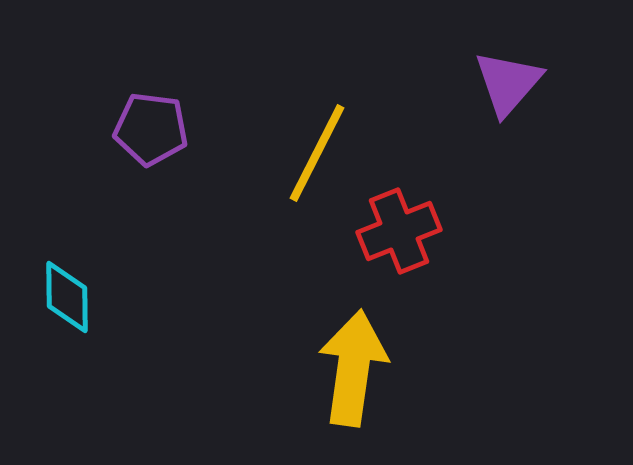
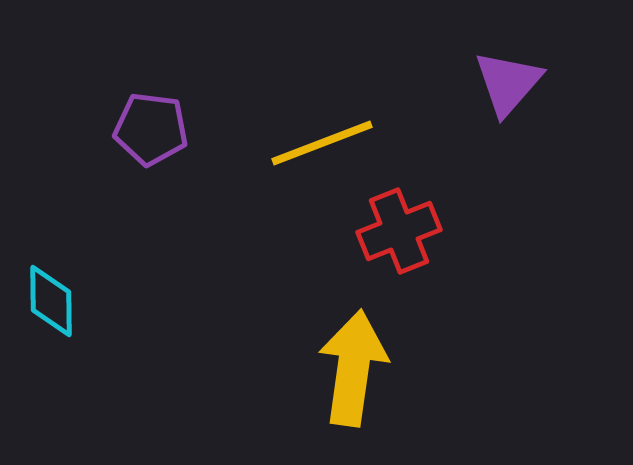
yellow line: moved 5 px right, 10 px up; rotated 42 degrees clockwise
cyan diamond: moved 16 px left, 4 px down
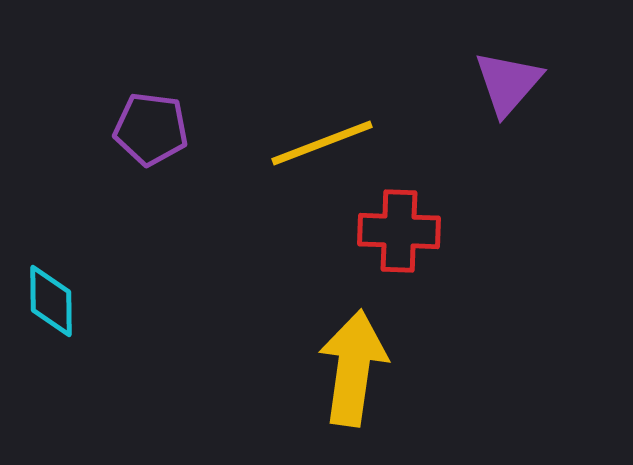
red cross: rotated 24 degrees clockwise
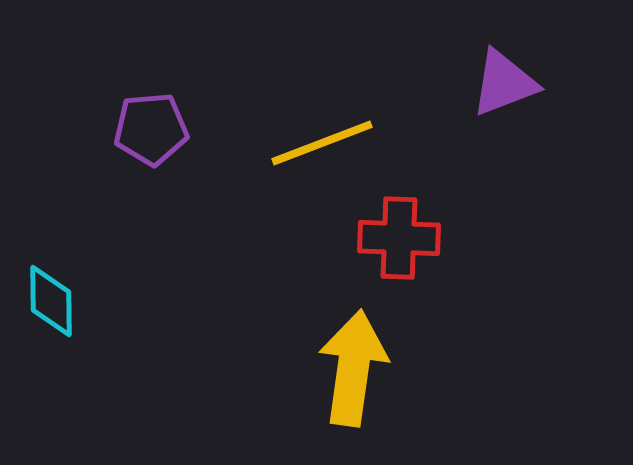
purple triangle: moved 4 px left; rotated 28 degrees clockwise
purple pentagon: rotated 12 degrees counterclockwise
red cross: moved 7 px down
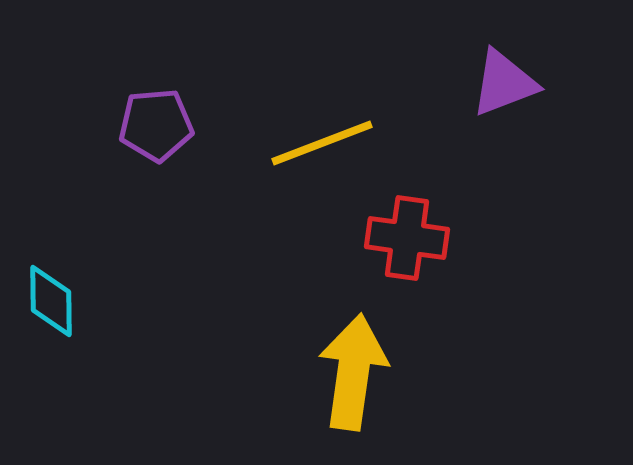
purple pentagon: moved 5 px right, 4 px up
red cross: moved 8 px right; rotated 6 degrees clockwise
yellow arrow: moved 4 px down
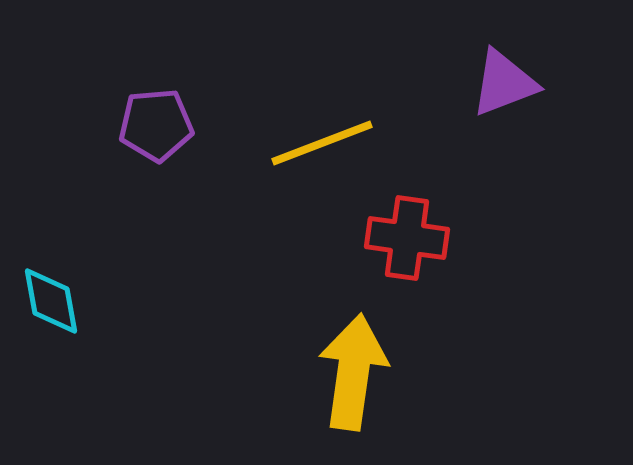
cyan diamond: rotated 10 degrees counterclockwise
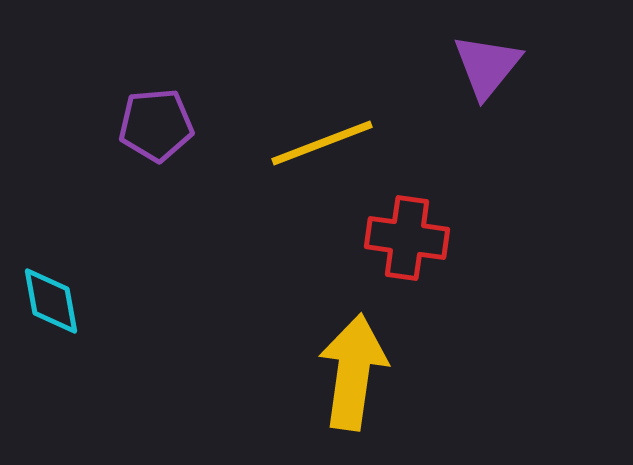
purple triangle: moved 17 px left, 17 px up; rotated 30 degrees counterclockwise
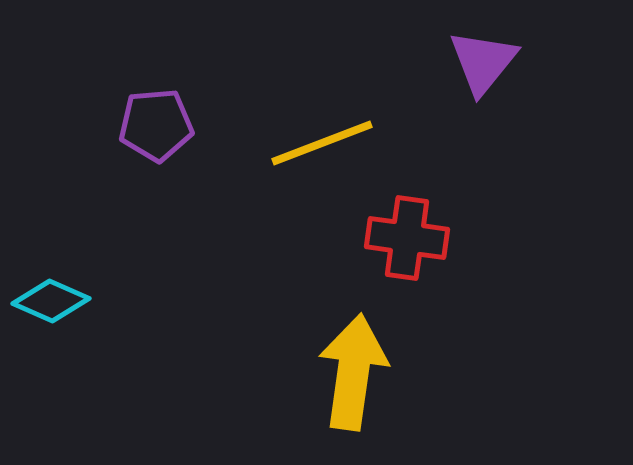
purple triangle: moved 4 px left, 4 px up
cyan diamond: rotated 56 degrees counterclockwise
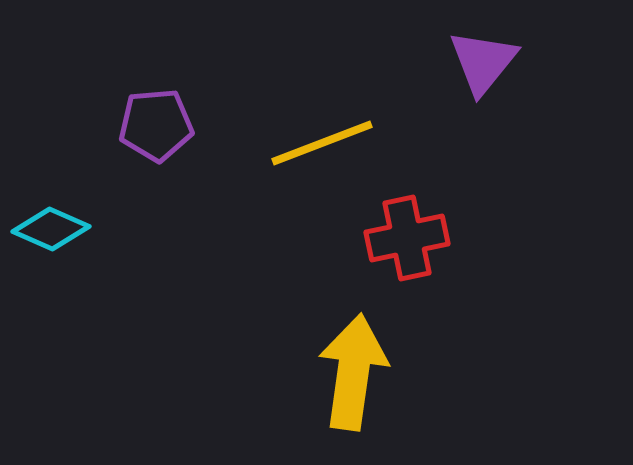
red cross: rotated 20 degrees counterclockwise
cyan diamond: moved 72 px up
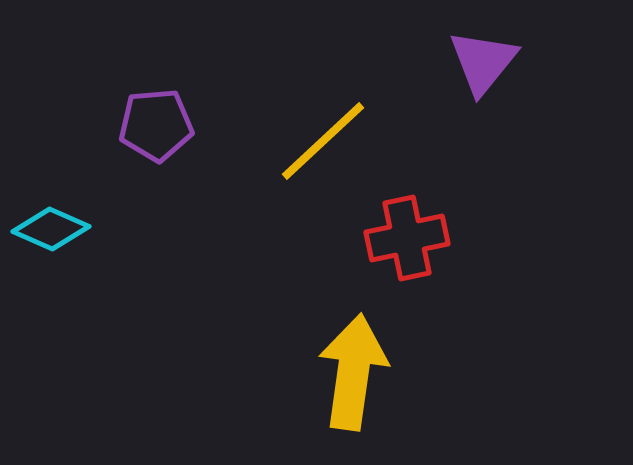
yellow line: moved 1 px right, 2 px up; rotated 22 degrees counterclockwise
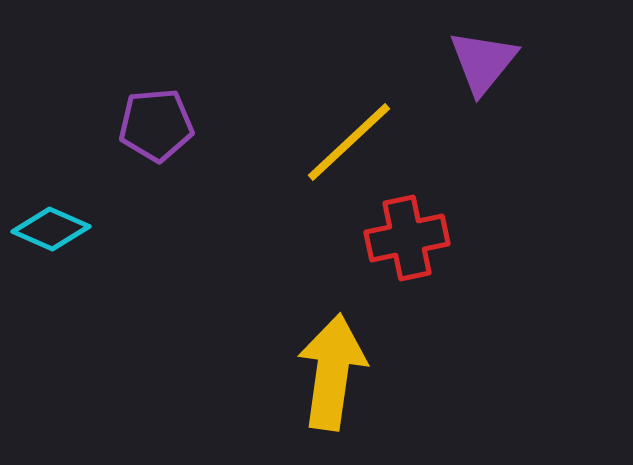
yellow line: moved 26 px right, 1 px down
yellow arrow: moved 21 px left
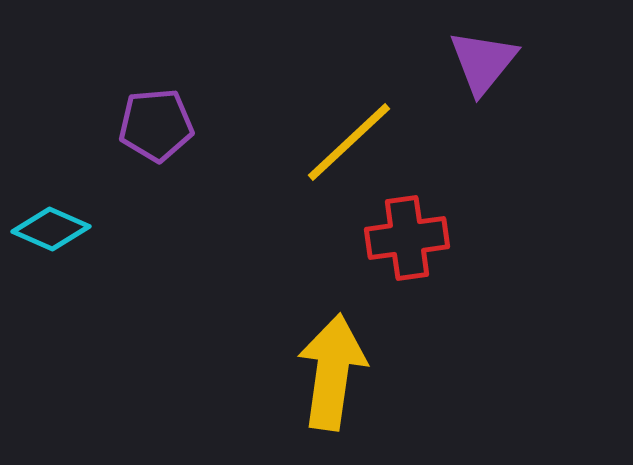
red cross: rotated 4 degrees clockwise
